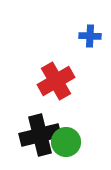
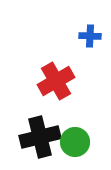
black cross: moved 2 px down
green circle: moved 9 px right
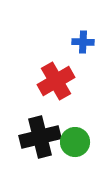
blue cross: moved 7 px left, 6 px down
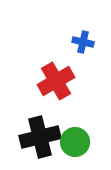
blue cross: rotated 10 degrees clockwise
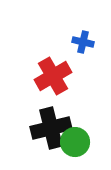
red cross: moved 3 px left, 5 px up
black cross: moved 11 px right, 9 px up
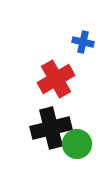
red cross: moved 3 px right, 3 px down
green circle: moved 2 px right, 2 px down
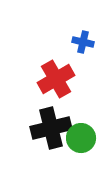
green circle: moved 4 px right, 6 px up
